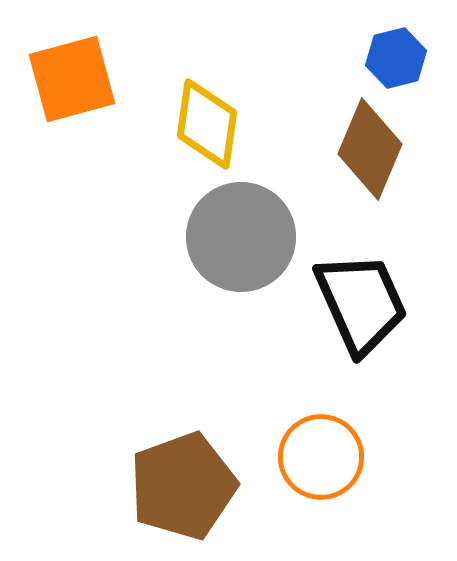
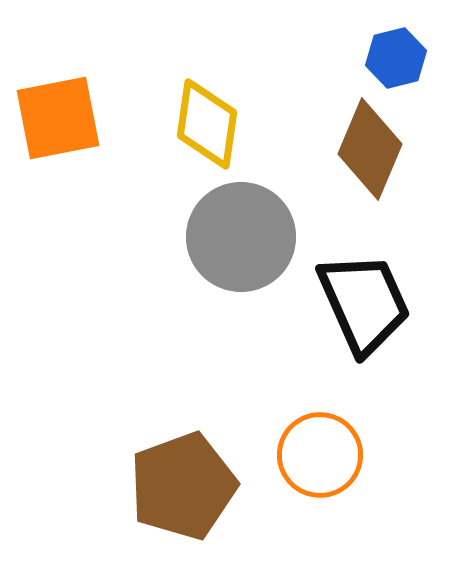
orange square: moved 14 px left, 39 px down; rotated 4 degrees clockwise
black trapezoid: moved 3 px right
orange circle: moved 1 px left, 2 px up
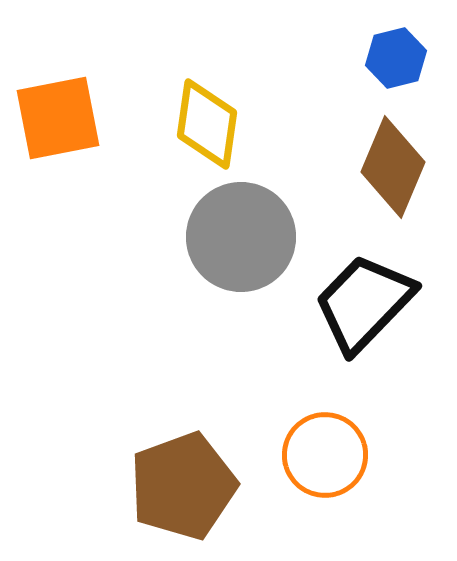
brown diamond: moved 23 px right, 18 px down
black trapezoid: rotated 112 degrees counterclockwise
orange circle: moved 5 px right
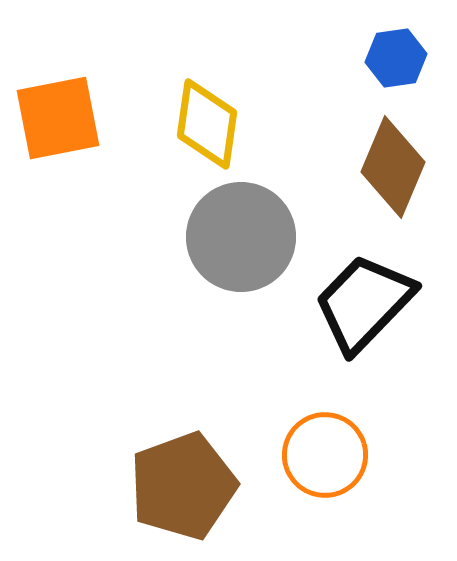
blue hexagon: rotated 6 degrees clockwise
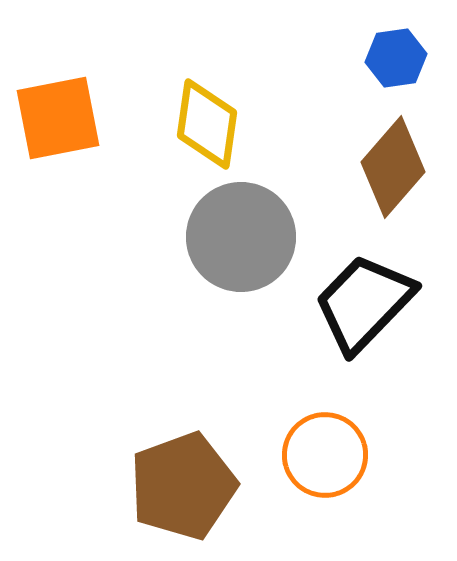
brown diamond: rotated 18 degrees clockwise
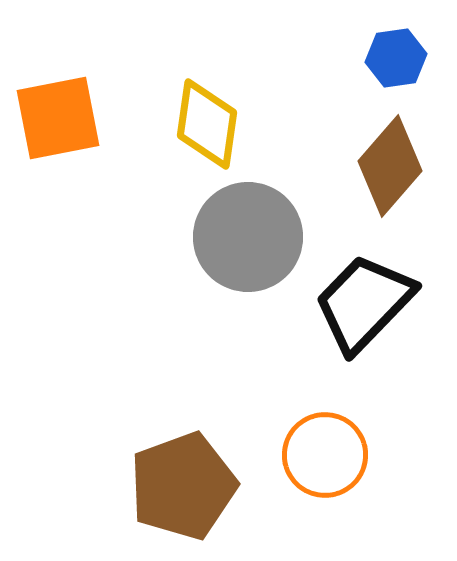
brown diamond: moved 3 px left, 1 px up
gray circle: moved 7 px right
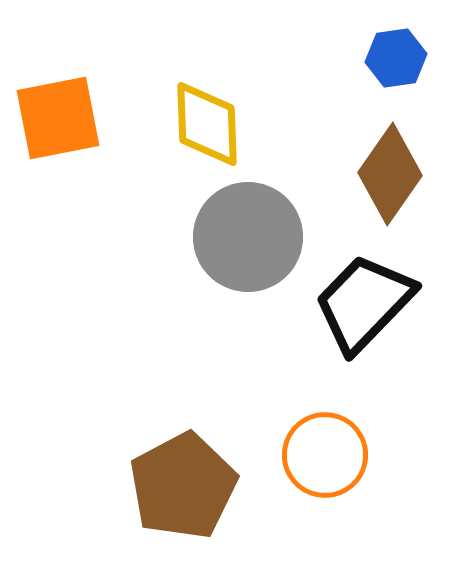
yellow diamond: rotated 10 degrees counterclockwise
brown diamond: moved 8 px down; rotated 6 degrees counterclockwise
brown pentagon: rotated 8 degrees counterclockwise
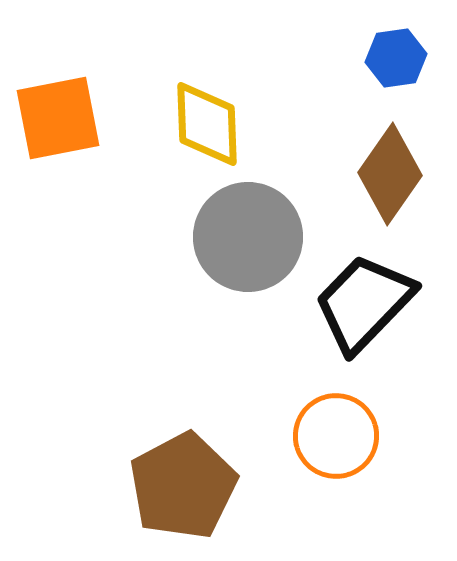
orange circle: moved 11 px right, 19 px up
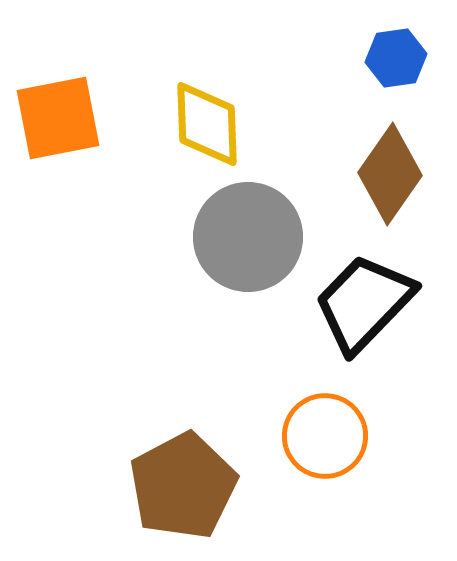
orange circle: moved 11 px left
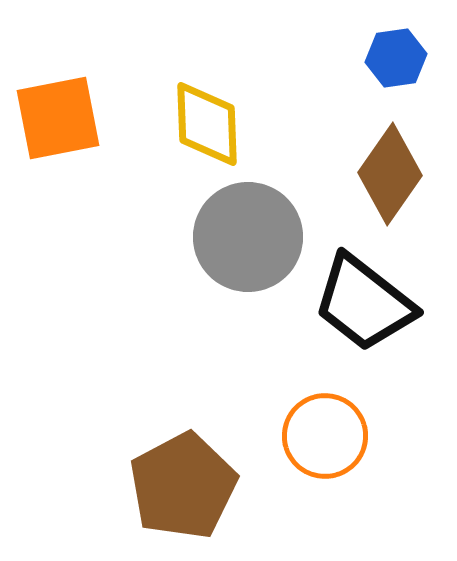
black trapezoid: rotated 96 degrees counterclockwise
